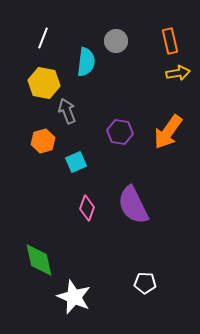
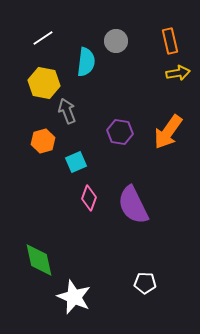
white line: rotated 35 degrees clockwise
pink diamond: moved 2 px right, 10 px up
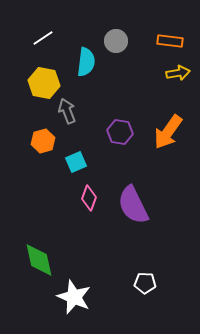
orange rectangle: rotated 70 degrees counterclockwise
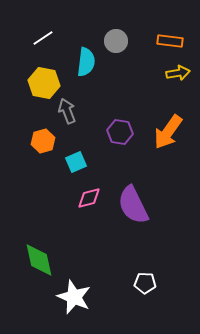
pink diamond: rotated 55 degrees clockwise
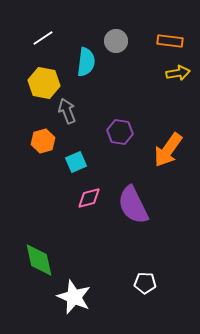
orange arrow: moved 18 px down
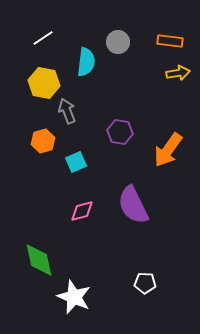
gray circle: moved 2 px right, 1 px down
pink diamond: moved 7 px left, 13 px down
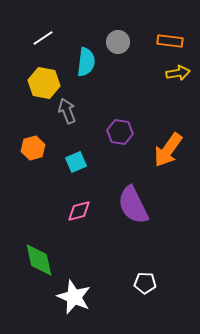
orange hexagon: moved 10 px left, 7 px down
pink diamond: moved 3 px left
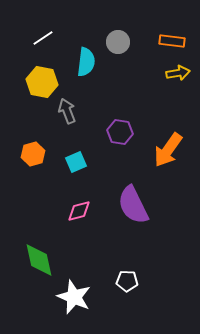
orange rectangle: moved 2 px right
yellow hexagon: moved 2 px left, 1 px up
orange hexagon: moved 6 px down
white pentagon: moved 18 px left, 2 px up
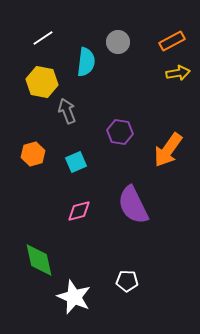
orange rectangle: rotated 35 degrees counterclockwise
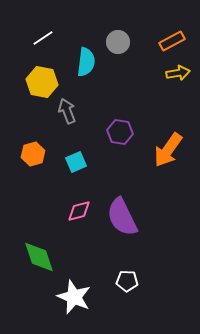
purple semicircle: moved 11 px left, 12 px down
green diamond: moved 3 px up; rotated 6 degrees counterclockwise
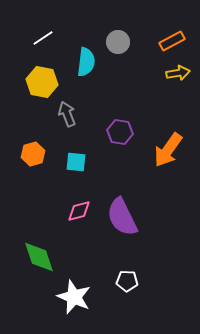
gray arrow: moved 3 px down
cyan square: rotated 30 degrees clockwise
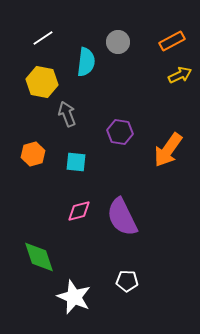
yellow arrow: moved 2 px right, 2 px down; rotated 15 degrees counterclockwise
